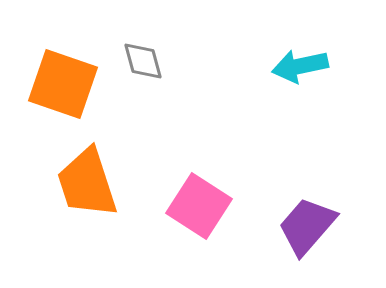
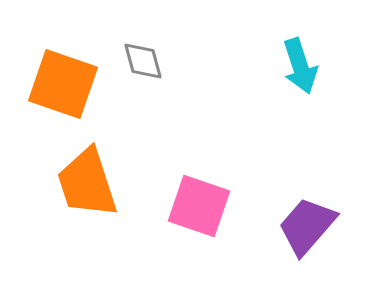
cyan arrow: rotated 96 degrees counterclockwise
pink square: rotated 14 degrees counterclockwise
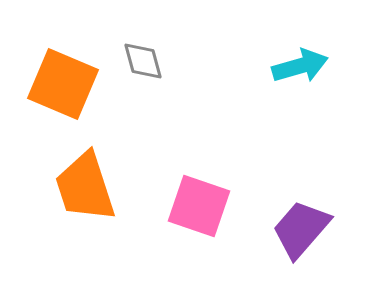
cyan arrow: rotated 88 degrees counterclockwise
orange square: rotated 4 degrees clockwise
orange trapezoid: moved 2 px left, 4 px down
purple trapezoid: moved 6 px left, 3 px down
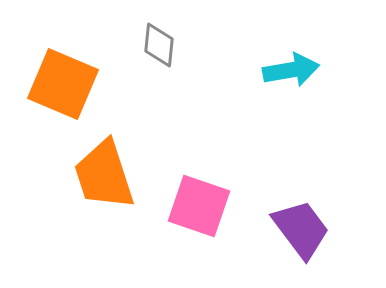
gray diamond: moved 16 px right, 16 px up; rotated 21 degrees clockwise
cyan arrow: moved 9 px left, 4 px down; rotated 6 degrees clockwise
orange trapezoid: moved 19 px right, 12 px up
purple trapezoid: rotated 102 degrees clockwise
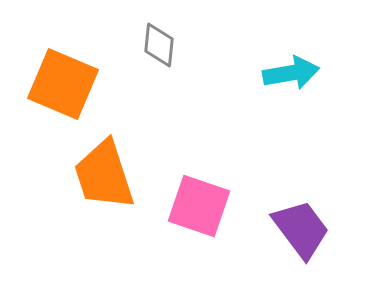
cyan arrow: moved 3 px down
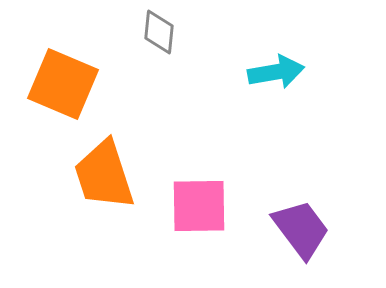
gray diamond: moved 13 px up
cyan arrow: moved 15 px left, 1 px up
pink square: rotated 20 degrees counterclockwise
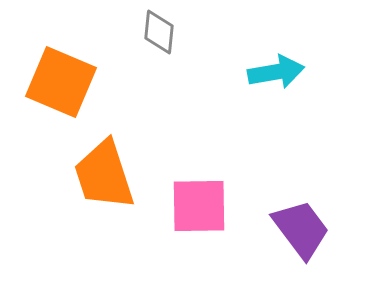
orange square: moved 2 px left, 2 px up
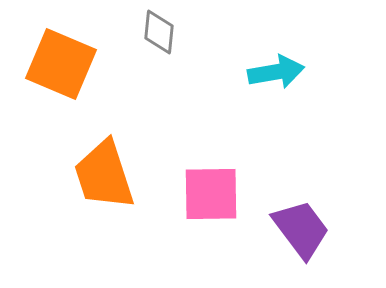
orange square: moved 18 px up
pink square: moved 12 px right, 12 px up
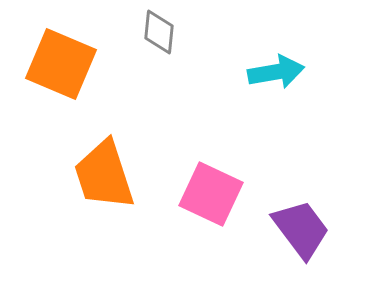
pink square: rotated 26 degrees clockwise
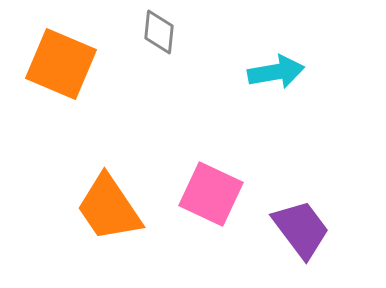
orange trapezoid: moved 5 px right, 33 px down; rotated 16 degrees counterclockwise
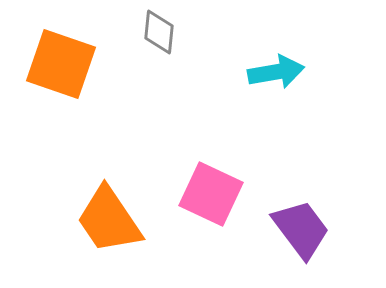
orange square: rotated 4 degrees counterclockwise
orange trapezoid: moved 12 px down
